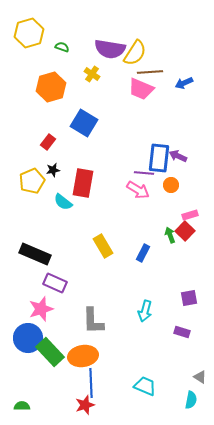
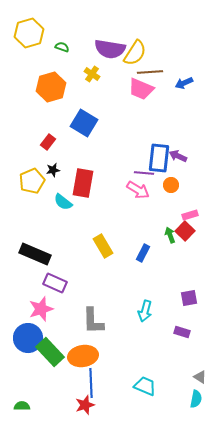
cyan semicircle at (191, 400): moved 5 px right, 1 px up
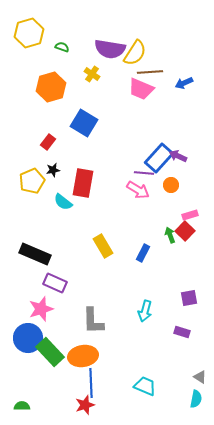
blue rectangle at (159, 158): rotated 36 degrees clockwise
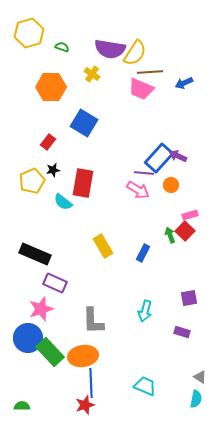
orange hexagon at (51, 87): rotated 16 degrees clockwise
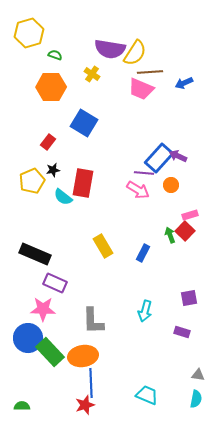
green semicircle at (62, 47): moved 7 px left, 8 px down
cyan semicircle at (63, 202): moved 5 px up
pink star at (41, 309): moved 2 px right; rotated 20 degrees clockwise
gray triangle at (200, 377): moved 2 px left, 2 px up; rotated 24 degrees counterclockwise
cyan trapezoid at (145, 386): moved 2 px right, 9 px down
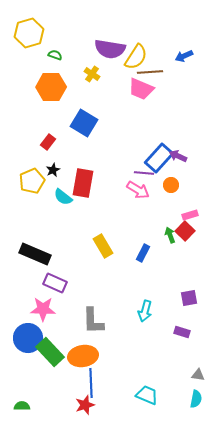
yellow semicircle at (135, 53): moved 1 px right, 4 px down
blue arrow at (184, 83): moved 27 px up
black star at (53, 170): rotated 16 degrees counterclockwise
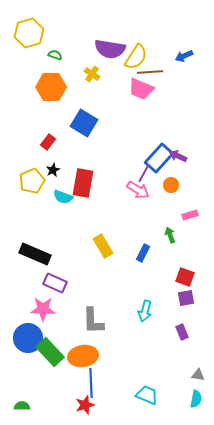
purple line at (144, 173): rotated 66 degrees counterclockwise
cyan semicircle at (63, 197): rotated 18 degrees counterclockwise
red square at (185, 231): moved 46 px down; rotated 24 degrees counterclockwise
purple square at (189, 298): moved 3 px left
purple rectangle at (182, 332): rotated 49 degrees clockwise
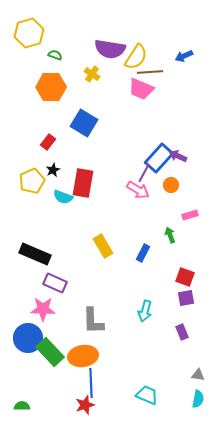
cyan semicircle at (196, 399): moved 2 px right
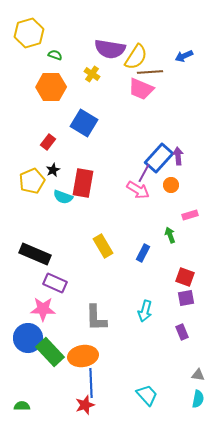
purple arrow at (178, 156): rotated 60 degrees clockwise
gray L-shape at (93, 321): moved 3 px right, 3 px up
cyan trapezoid at (147, 395): rotated 25 degrees clockwise
